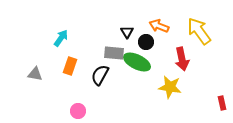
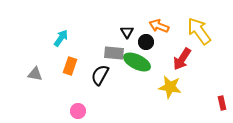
red arrow: rotated 45 degrees clockwise
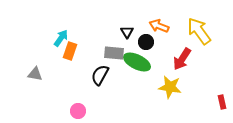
orange rectangle: moved 15 px up
red rectangle: moved 1 px up
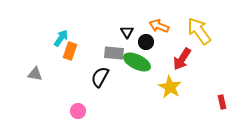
black semicircle: moved 2 px down
yellow star: rotated 20 degrees clockwise
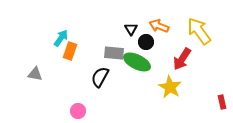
black triangle: moved 4 px right, 3 px up
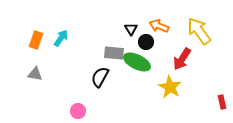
orange rectangle: moved 34 px left, 11 px up
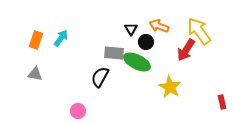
red arrow: moved 4 px right, 9 px up
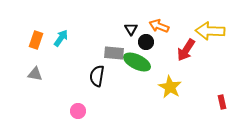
yellow arrow: moved 11 px right; rotated 52 degrees counterclockwise
black semicircle: moved 3 px left, 1 px up; rotated 20 degrees counterclockwise
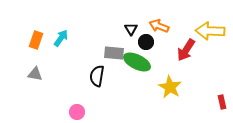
pink circle: moved 1 px left, 1 px down
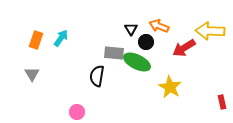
red arrow: moved 2 px left, 2 px up; rotated 25 degrees clockwise
gray triangle: moved 3 px left; rotated 49 degrees clockwise
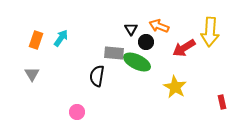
yellow arrow: moved 1 px down; rotated 88 degrees counterclockwise
yellow star: moved 5 px right
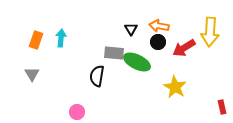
orange arrow: rotated 12 degrees counterclockwise
cyan arrow: rotated 30 degrees counterclockwise
black circle: moved 12 px right
red rectangle: moved 5 px down
